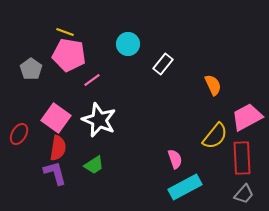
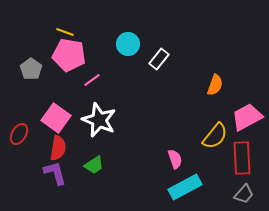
white rectangle: moved 4 px left, 5 px up
orange semicircle: moved 2 px right; rotated 45 degrees clockwise
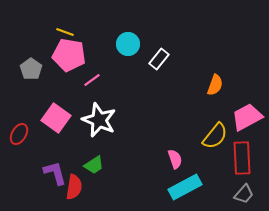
red semicircle: moved 16 px right, 39 px down
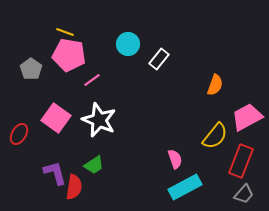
red rectangle: moved 1 px left, 3 px down; rotated 24 degrees clockwise
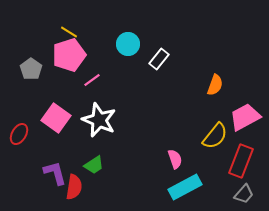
yellow line: moved 4 px right; rotated 12 degrees clockwise
pink pentagon: rotated 28 degrees counterclockwise
pink trapezoid: moved 2 px left
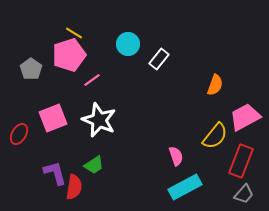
yellow line: moved 5 px right, 1 px down
pink square: moved 3 px left; rotated 32 degrees clockwise
pink semicircle: moved 1 px right, 3 px up
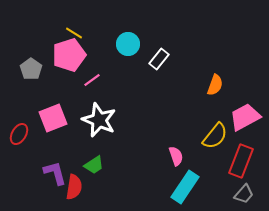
cyan rectangle: rotated 28 degrees counterclockwise
